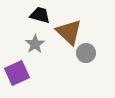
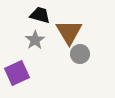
brown triangle: rotated 16 degrees clockwise
gray star: moved 4 px up
gray circle: moved 6 px left, 1 px down
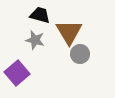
gray star: rotated 24 degrees counterclockwise
purple square: rotated 15 degrees counterclockwise
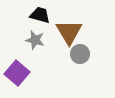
purple square: rotated 10 degrees counterclockwise
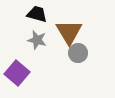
black trapezoid: moved 3 px left, 1 px up
gray star: moved 2 px right
gray circle: moved 2 px left, 1 px up
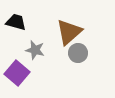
black trapezoid: moved 21 px left, 8 px down
brown triangle: rotated 20 degrees clockwise
gray star: moved 2 px left, 10 px down
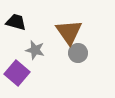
brown triangle: rotated 24 degrees counterclockwise
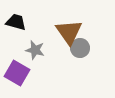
gray circle: moved 2 px right, 5 px up
purple square: rotated 10 degrees counterclockwise
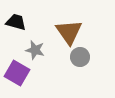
gray circle: moved 9 px down
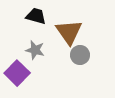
black trapezoid: moved 20 px right, 6 px up
gray circle: moved 2 px up
purple square: rotated 15 degrees clockwise
